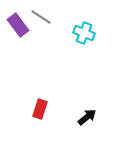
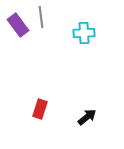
gray line: rotated 50 degrees clockwise
cyan cross: rotated 25 degrees counterclockwise
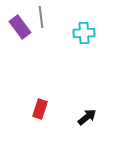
purple rectangle: moved 2 px right, 2 px down
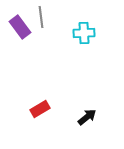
red rectangle: rotated 42 degrees clockwise
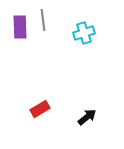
gray line: moved 2 px right, 3 px down
purple rectangle: rotated 35 degrees clockwise
cyan cross: rotated 15 degrees counterclockwise
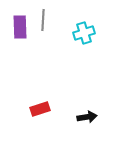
gray line: rotated 10 degrees clockwise
red rectangle: rotated 12 degrees clockwise
black arrow: rotated 30 degrees clockwise
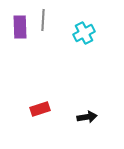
cyan cross: rotated 10 degrees counterclockwise
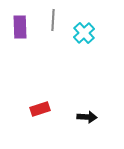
gray line: moved 10 px right
cyan cross: rotated 15 degrees counterclockwise
black arrow: rotated 12 degrees clockwise
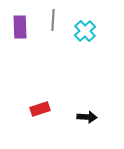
cyan cross: moved 1 px right, 2 px up
